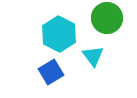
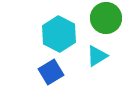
green circle: moved 1 px left
cyan triangle: moved 4 px right; rotated 35 degrees clockwise
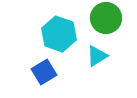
cyan hexagon: rotated 8 degrees counterclockwise
blue square: moved 7 px left
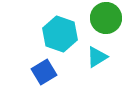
cyan hexagon: moved 1 px right
cyan triangle: moved 1 px down
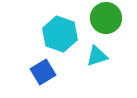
cyan triangle: moved 1 px up; rotated 15 degrees clockwise
blue square: moved 1 px left
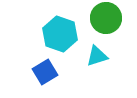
blue square: moved 2 px right
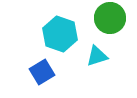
green circle: moved 4 px right
blue square: moved 3 px left
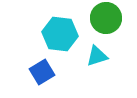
green circle: moved 4 px left
cyan hexagon: rotated 12 degrees counterclockwise
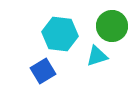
green circle: moved 6 px right, 8 px down
blue square: moved 1 px right, 1 px up
